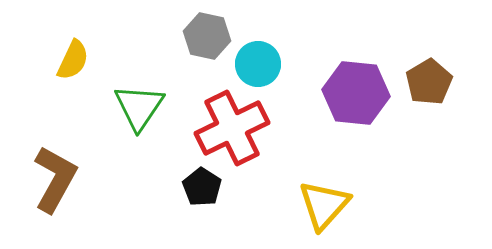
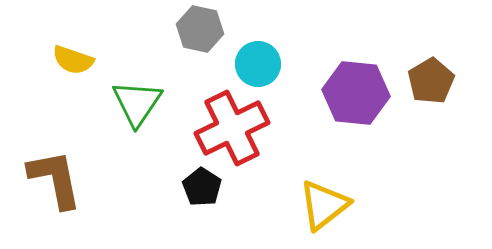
gray hexagon: moved 7 px left, 7 px up
yellow semicircle: rotated 84 degrees clockwise
brown pentagon: moved 2 px right, 1 px up
green triangle: moved 2 px left, 4 px up
brown L-shape: rotated 40 degrees counterclockwise
yellow triangle: rotated 10 degrees clockwise
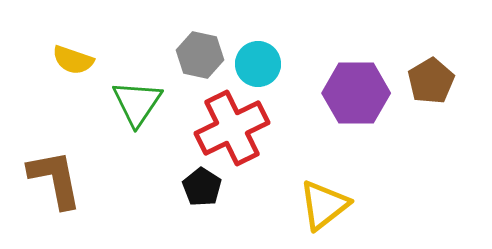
gray hexagon: moved 26 px down
purple hexagon: rotated 6 degrees counterclockwise
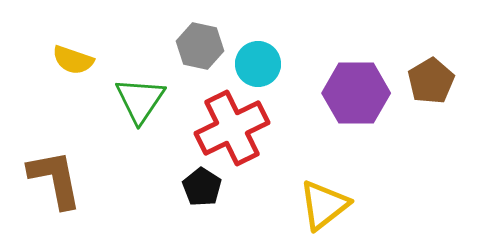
gray hexagon: moved 9 px up
green triangle: moved 3 px right, 3 px up
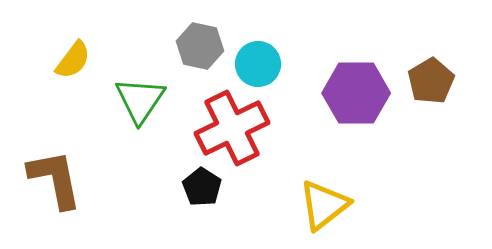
yellow semicircle: rotated 72 degrees counterclockwise
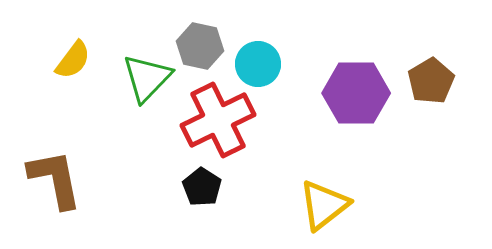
green triangle: moved 7 px right, 22 px up; rotated 10 degrees clockwise
red cross: moved 14 px left, 8 px up
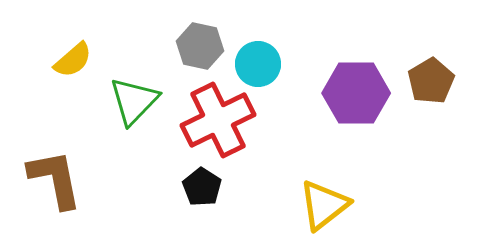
yellow semicircle: rotated 12 degrees clockwise
green triangle: moved 13 px left, 23 px down
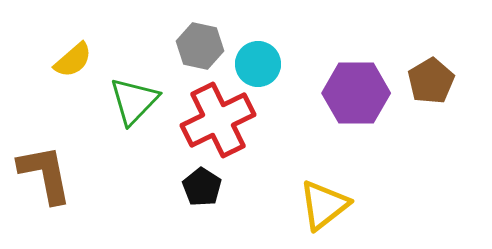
brown L-shape: moved 10 px left, 5 px up
